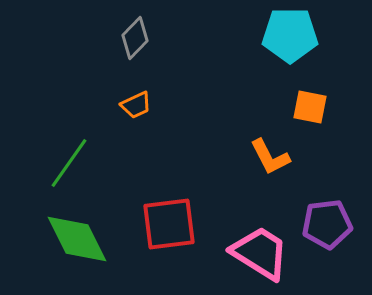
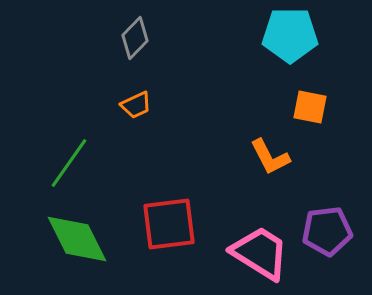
purple pentagon: moved 7 px down
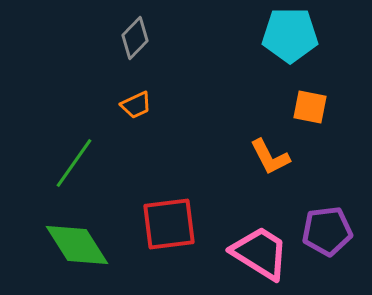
green line: moved 5 px right
green diamond: moved 6 px down; rotated 6 degrees counterclockwise
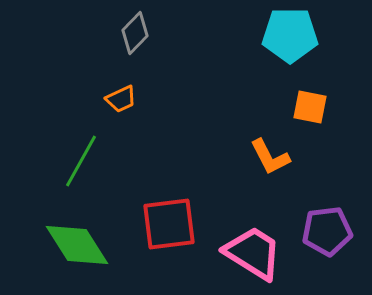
gray diamond: moved 5 px up
orange trapezoid: moved 15 px left, 6 px up
green line: moved 7 px right, 2 px up; rotated 6 degrees counterclockwise
pink trapezoid: moved 7 px left
